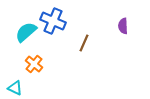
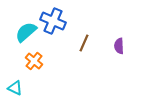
purple semicircle: moved 4 px left, 20 px down
orange cross: moved 3 px up
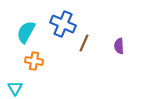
blue cross: moved 10 px right, 3 px down
cyan semicircle: rotated 20 degrees counterclockwise
orange cross: rotated 30 degrees counterclockwise
cyan triangle: rotated 35 degrees clockwise
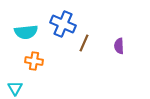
cyan semicircle: rotated 125 degrees counterclockwise
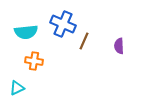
brown line: moved 2 px up
cyan triangle: moved 2 px right; rotated 35 degrees clockwise
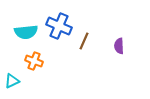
blue cross: moved 4 px left, 2 px down
orange cross: rotated 12 degrees clockwise
cyan triangle: moved 5 px left, 7 px up
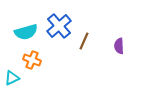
blue cross: rotated 25 degrees clockwise
cyan semicircle: rotated 10 degrees counterclockwise
orange cross: moved 2 px left, 1 px up
cyan triangle: moved 3 px up
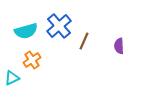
cyan semicircle: moved 1 px up
orange cross: rotated 36 degrees clockwise
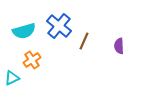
blue cross: rotated 10 degrees counterclockwise
cyan semicircle: moved 2 px left
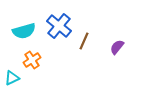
purple semicircle: moved 2 px left, 1 px down; rotated 42 degrees clockwise
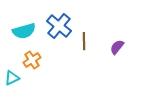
brown line: rotated 24 degrees counterclockwise
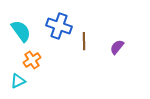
blue cross: rotated 20 degrees counterclockwise
cyan semicircle: moved 3 px left; rotated 110 degrees counterclockwise
cyan triangle: moved 6 px right, 3 px down
